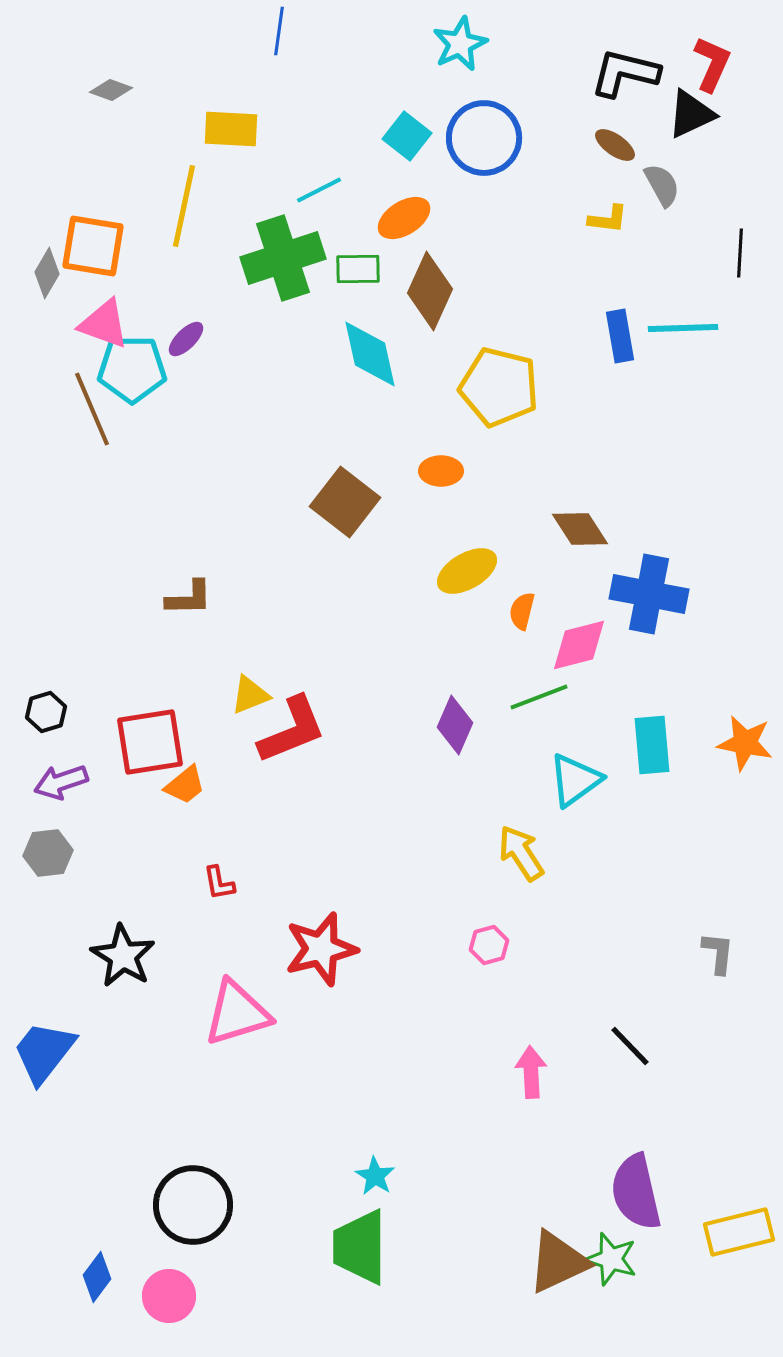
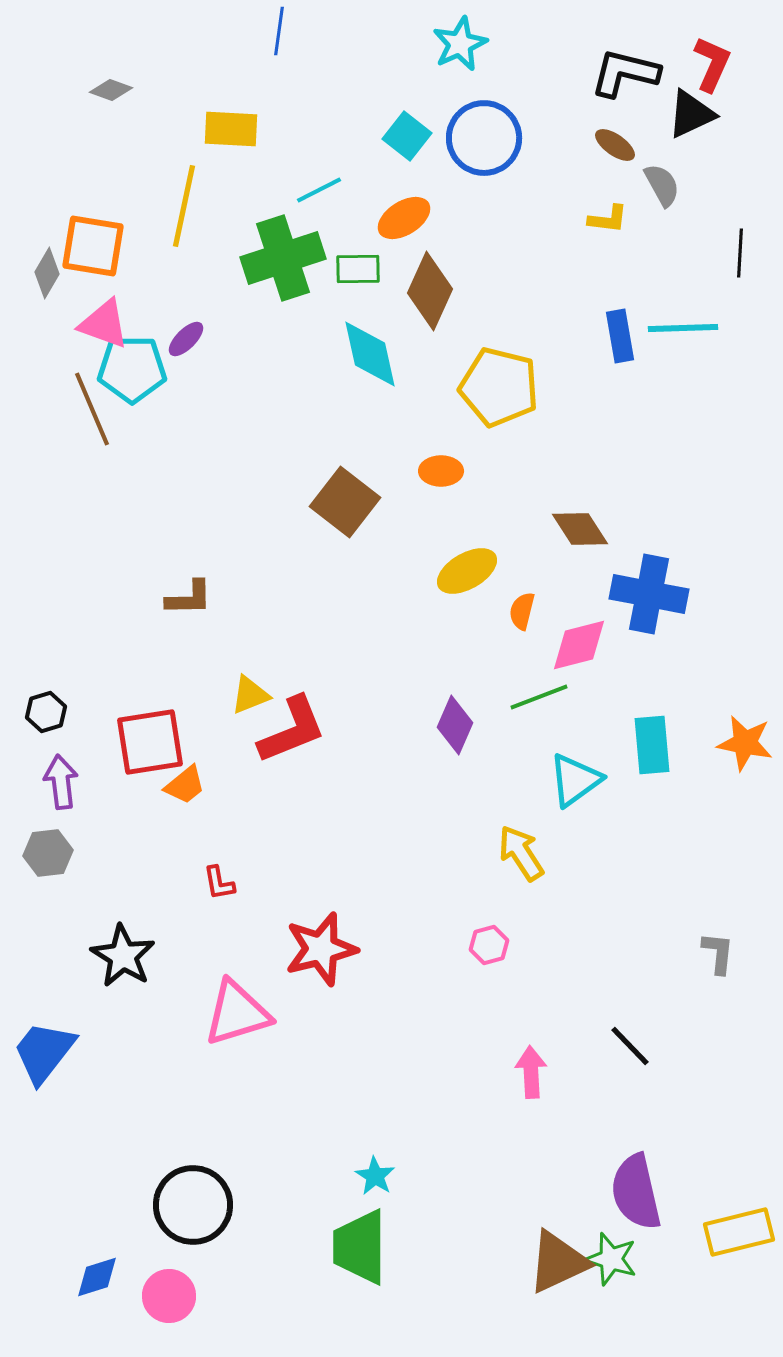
purple arrow at (61, 782): rotated 102 degrees clockwise
blue diamond at (97, 1277): rotated 36 degrees clockwise
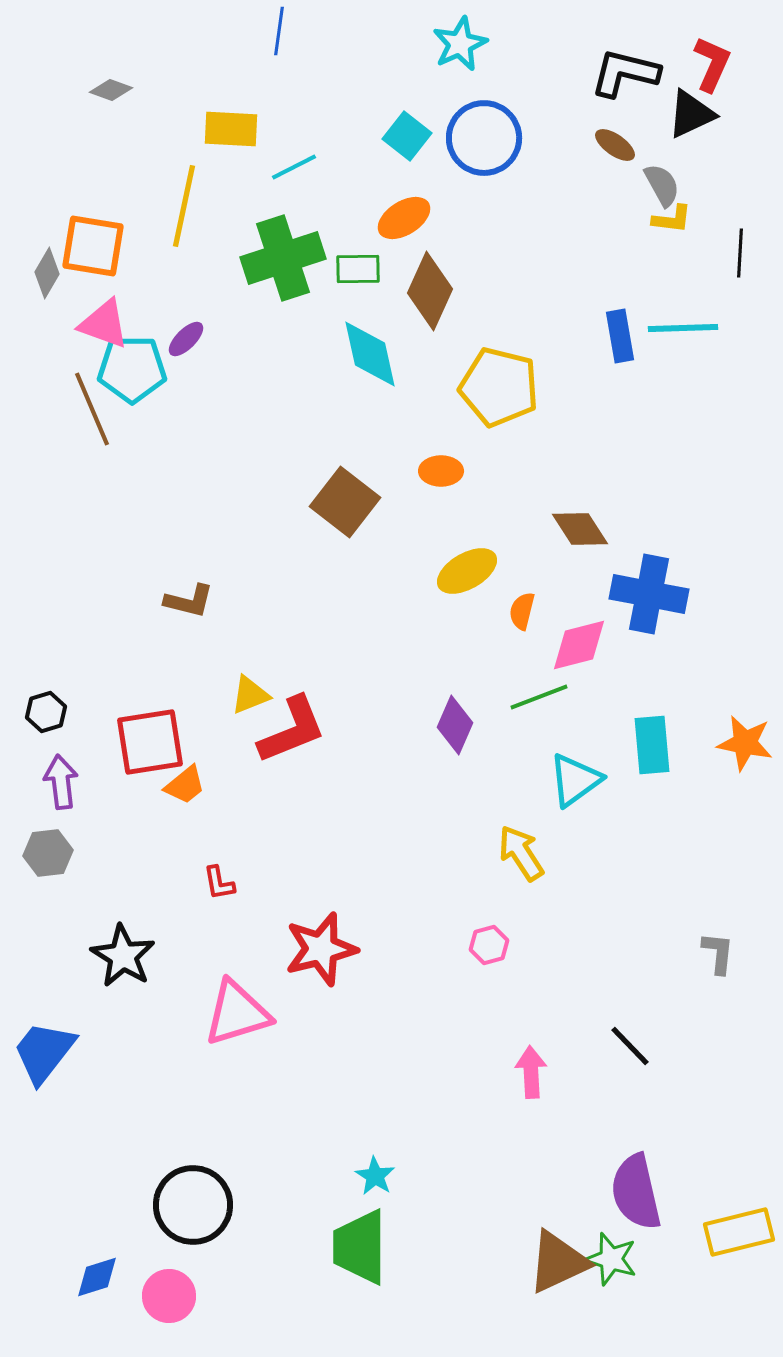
cyan line at (319, 190): moved 25 px left, 23 px up
yellow L-shape at (608, 219): moved 64 px right
brown L-shape at (189, 598): moved 3 px down; rotated 15 degrees clockwise
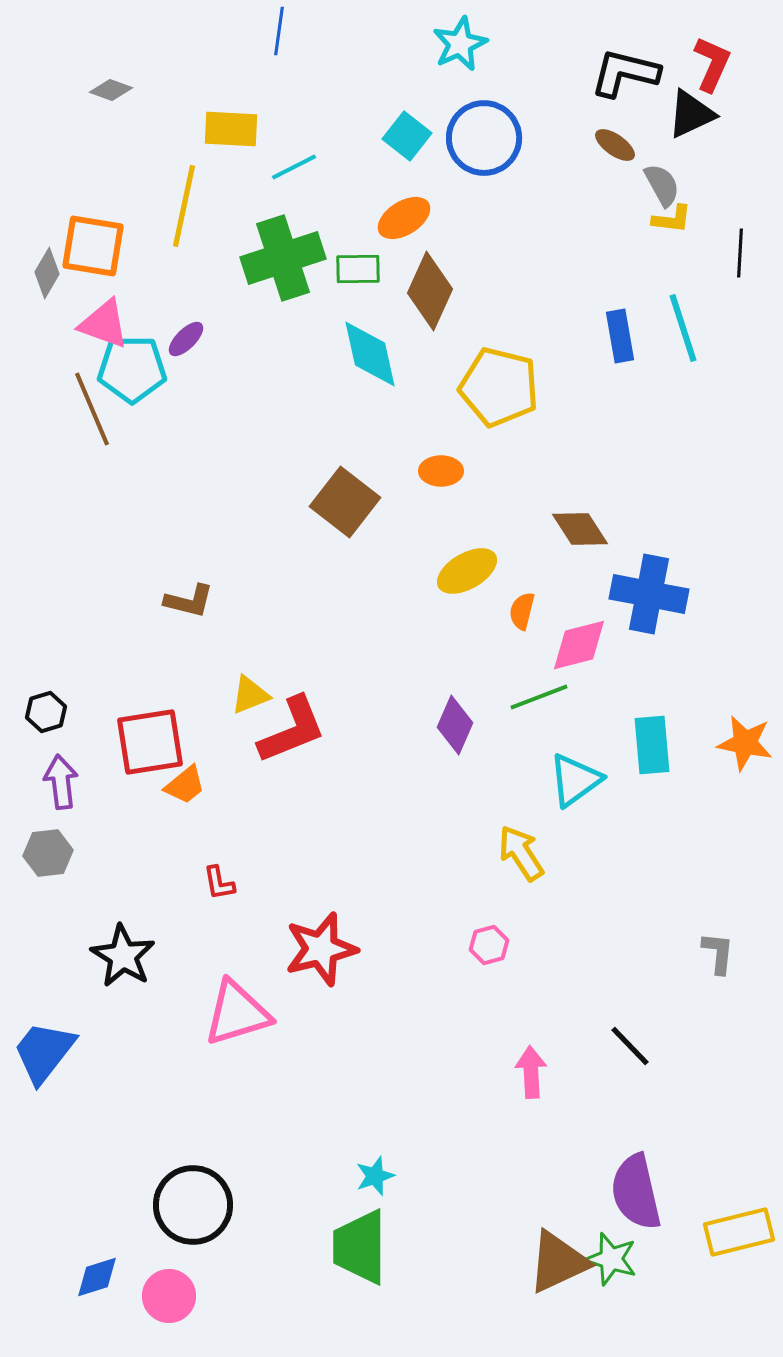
cyan line at (683, 328): rotated 74 degrees clockwise
cyan star at (375, 1176): rotated 21 degrees clockwise
